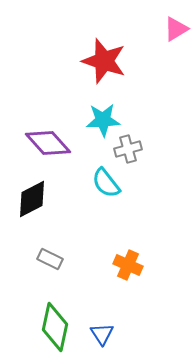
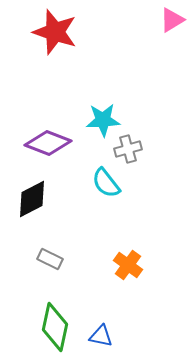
pink triangle: moved 4 px left, 9 px up
red star: moved 49 px left, 29 px up
purple diamond: rotated 27 degrees counterclockwise
orange cross: rotated 12 degrees clockwise
blue triangle: moved 1 px left, 2 px down; rotated 45 degrees counterclockwise
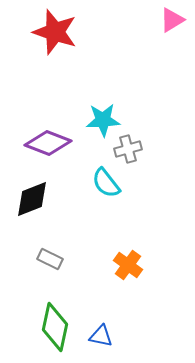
black diamond: rotated 6 degrees clockwise
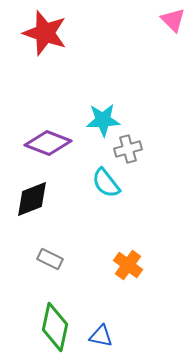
pink triangle: moved 1 px right; rotated 44 degrees counterclockwise
red star: moved 10 px left, 1 px down
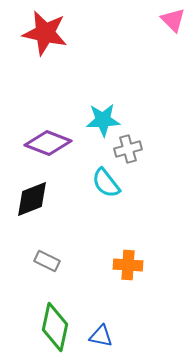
red star: rotated 6 degrees counterclockwise
gray rectangle: moved 3 px left, 2 px down
orange cross: rotated 32 degrees counterclockwise
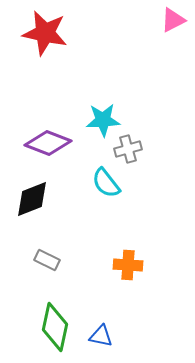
pink triangle: rotated 48 degrees clockwise
gray rectangle: moved 1 px up
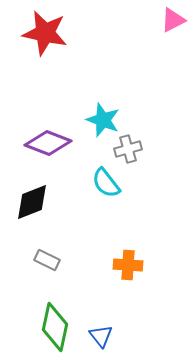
cyan star: rotated 24 degrees clockwise
black diamond: moved 3 px down
blue triangle: rotated 40 degrees clockwise
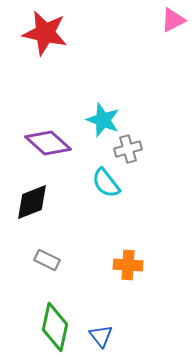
purple diamond: rotated 21 degrees clockwise
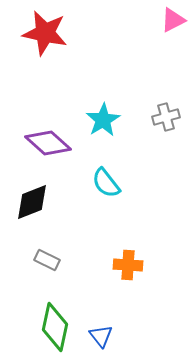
cyan star: rotated 20 degrees clockwise
gray cross: moved 38 px right, 32 px up
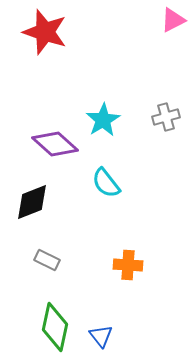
red star: moved 1 px up; rotated 6 degrees clockwise
purple diamond: moved 7 px right, 1 px down
